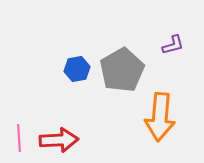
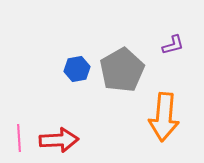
orange arrow: moved 4 px right
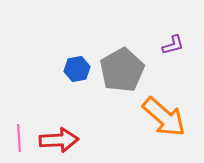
orange arrow: rotated 54 degrees counterclockwise
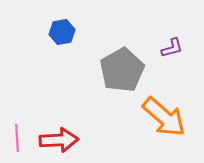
purple L-shape: moved 1 px left, 3 px down
blue hexagon: moved 15 px left, 37 px up
pink line: moved 2 px left
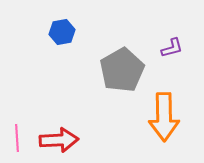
orange arrow: rotated 48 degrees clockwise
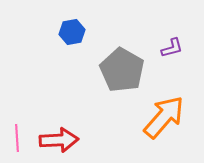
blue hexagon: moved 10 px right
gray pentagon: rotated 12 degrees counterclockwise
orange arrow: rotated 138 degrees counterclockwise
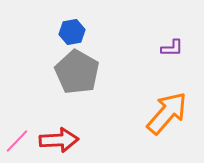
purple L-shape: rotated 15 degrees clockwise
gray pentagon: moved 45 px left, 2 px down
orange arrow: moved 3 px right, 4 px up
pink line: moved 3 px down; rotated 48 degrees clockwise
